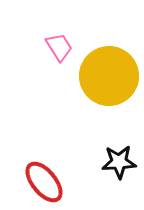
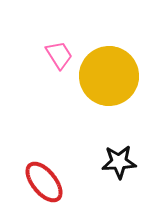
pink trapezoid: moved 8 px down
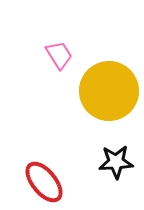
yellow circle: moved 15 px down
black star: moved 3 px left
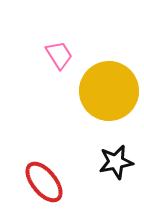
black star: rotated 8 degrees counterclockwise
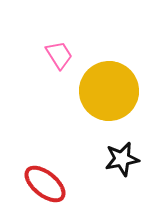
black star: moved 6 px right, 3 px up
red ellipse: moved 1 px right, 2 px down; rotated 12 degrees counterclockwise
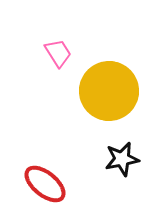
pink trapezoid: moved 1 px left, 2 px up
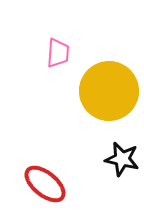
pink trapezoid: rotated 36 degrees clockwise
black star: rotated 24 degrees clockwise
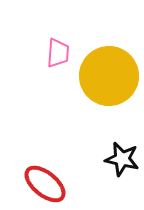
yellow circle: moved 15 px up
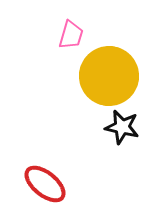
pink trapezoid: moved 13 px right, 18 px up; rotated 12 degrees clockwise
black star: moved 32 px up
